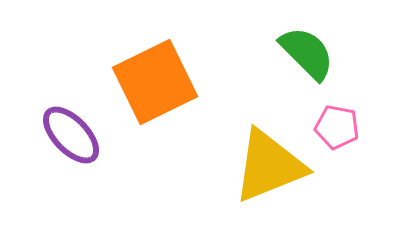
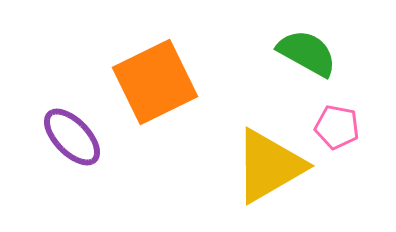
green semicircle: rotated 16 degrees counterclockwise
purple ellipse: moved 1 px right, 2 px down
yellow triangle: rotated 8 degrees counterclockwise
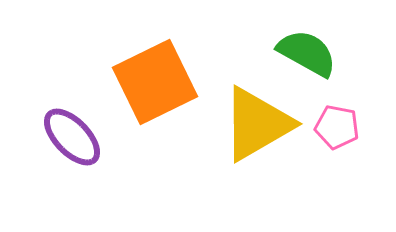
yellow triangle: moved 12 px left, 42 px up
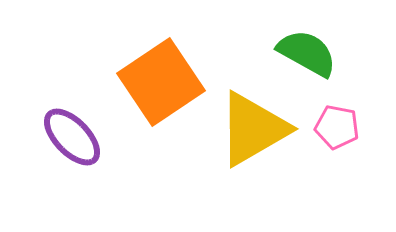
orange square: moved 6 px right; rotated 8 degrees counterclockwise
yellow triangle: moved 4 px left, 5 px down
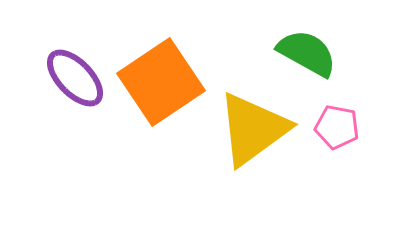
yellow triangle: rotated 6 degrees counterclockwise
purple ellipse: moved 3 px right, 59 px up
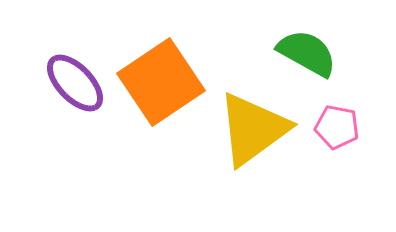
purple ellipse: moved 5 px down
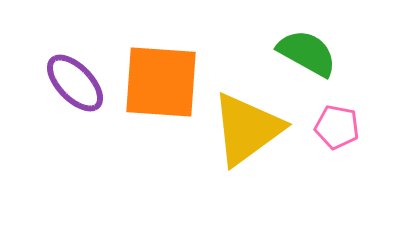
orange square: rotated 38 degrees clockwise
yellow triangle: moved 6 px left
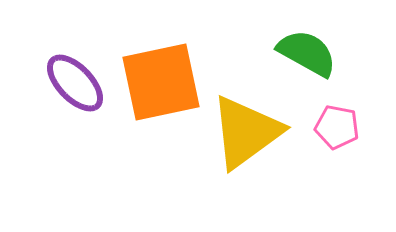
orange square: rotated 16 degrees counterclockwise
yellow triangle: moved 1 px left, 3 px down
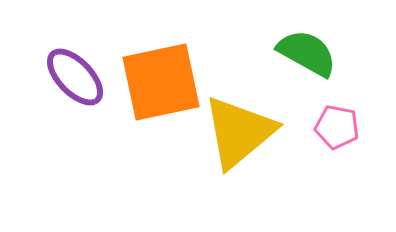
purple ellipse: moved 6 px up
yellow triangle: moved 7 px left; rotated 4 degrees counterclockwise
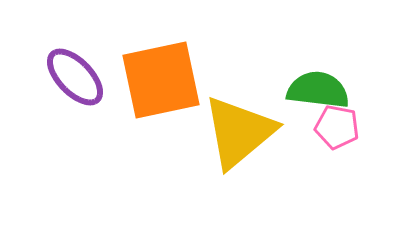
green semicircle: moved 11 px right, 37 px down; rotated 22 degrees counterclockwise
orange square: moved 2 px up
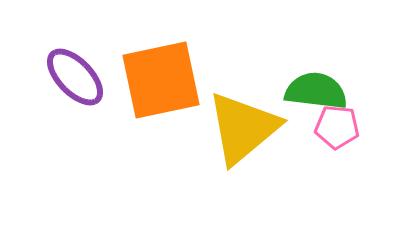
green semicircle: moved 2 px left, 1 px down
pink pentagon: rotated 6 degrees counterclockwise
yellow triangle: moved 4 px right, 4 px up
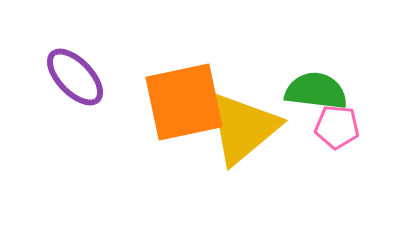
orange square: moved 23 px right, 22 px down
